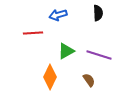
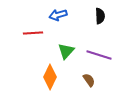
black semicircle: moved 2 px right, 3 px down
green triangle: rotated 18 degrees counterclockwise
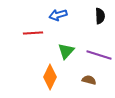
brown semicircle: rotated 40 degrees counterclockwise
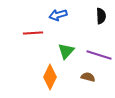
black semicircle: moved 1 px right
brown semicircle: moved 1 px left, 3 px up
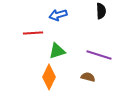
black semicircle: moved 5 px up
green triangle: moved 9 px left; rotated 30 degrees clockwise
orange diamond: moved 1 px left
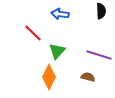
blue arrow: moved 2 px right, 1 px up; rotated 24 degrees clockwise
red line: rotated 48 degrees clockwise
green triangle: rotated 30 degrees counterclockwise
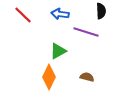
red line: moved 10 px left, 18 px up
green triangle: moved 1 px right; rotated 18 degrees clockwise
purple line: moved 13 px left, 23 px up
brown semicircle: moved 1 px left
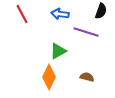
black semicircle: rotated 21 degrees clockwise
red line: moved 1 px left, 1 px up; rotated 18 degrees clockwise
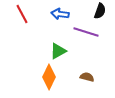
black semicircle: moved 1 px left
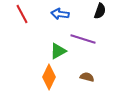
purple line: moved 3 px left, 7 px down
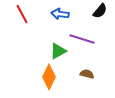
black semicircle: rotated 21 degrees clockwise
purple line: moved 1 px left
brown semicircle: moved 3 px up
